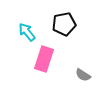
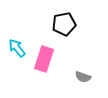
cyan arrow: moved 10 px left, 16 px down
gray semicircle: moved 2 px down; rotated 14 degrees counterclockwise
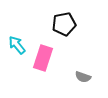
cyan arrow: moved 3 px up
pink rectangle: moved 1 px left, 1 px up
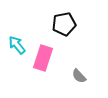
gray semicircle: moved 4 px left, 1 px up; rotated 28 degrees clockwise
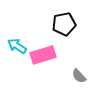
cyan arrow: moved 1 px down; rotated 18 degrees counterclockwise
pink rectangle: moved 3 px up; rotated 55 degrees clockwise
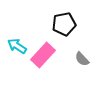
pink rectangle: rotated 30 degrees counterclockwise
gray semicircle: moved 3 px right, 17 px up
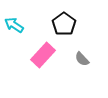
black pentagon: rotated 25 degrees counterclockwise
cyan arrow: moved 3 px left, 21 px up
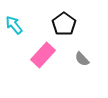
cyan arrow: rotated 18 degrees clockwise
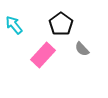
black pentagon: moved 3 px left
gray semicircle: moved 10 px up
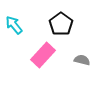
gray semicircle: moved 11 px down; rotated 147 degrees clockwise
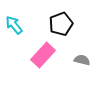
black pentagon: rotated 15 degrees clockwise
